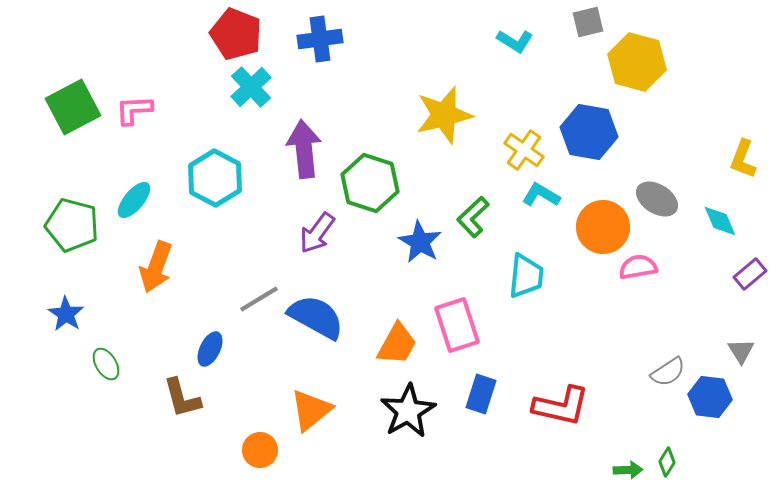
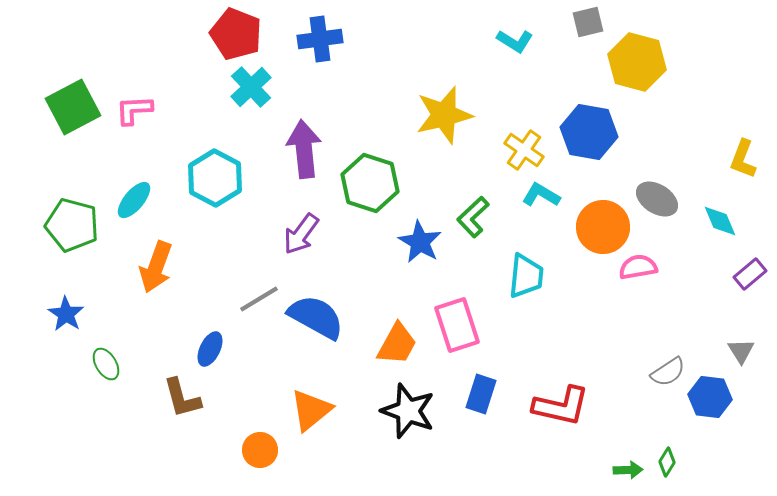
purple arrow at (317, 233): moved 16 px left, 1 px down
black star at (408, 411): rotated 22 degrees counterclockwise
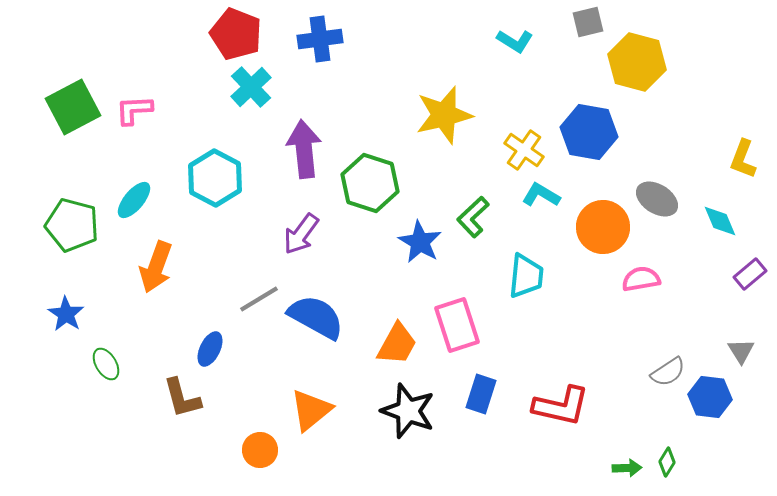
pink semicircle at (638, 267): moved 3 px right, 12 px down
green arrow at (628, 470): moved 1 px left, 2 px up
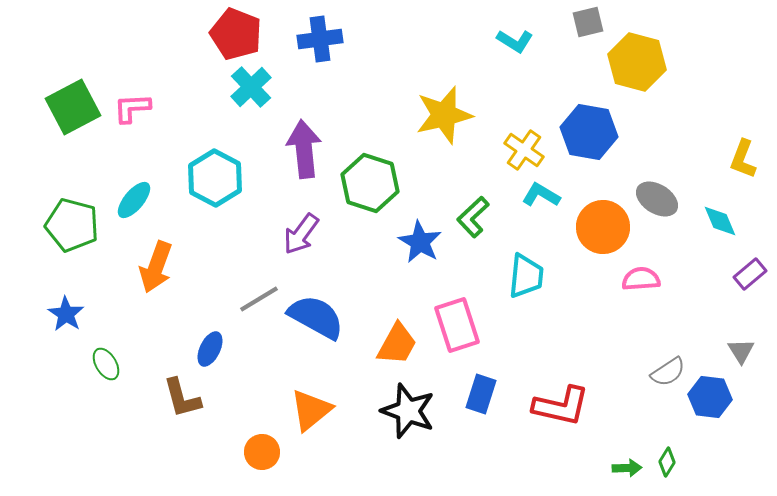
pink L-shape at (134, 110): moved 2 px left, 2 px up
pink semicircle at (641, 279): rotated 6 degrees clockwise
orange circle at (260, 450): moved 2 px right, 2 px down
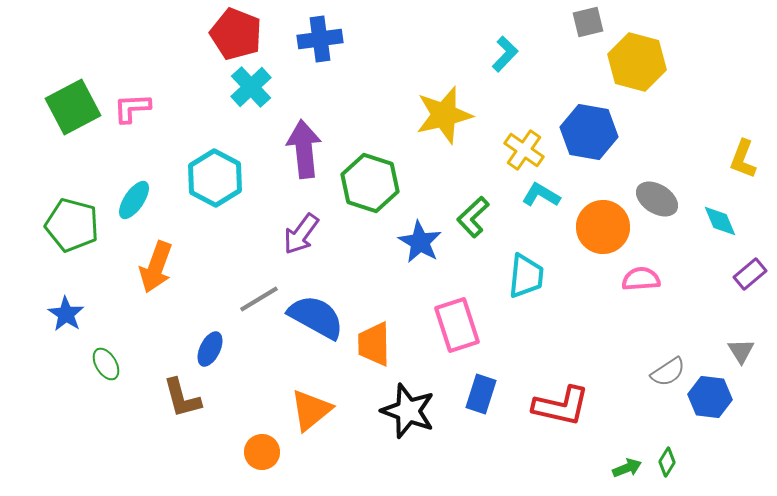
cyan L-shape at (515, 41): moved 10 px left, 13 px down; rotated 78 degrees counterclockwise
cyan ellipse at (134, 200): rotated 6 degrees counterclockwise
orange trapezoid at (397, 344): moved 23 px left; rotated 150 degrees clockwise
green arrow at (627, 468): rotated 20 degrees counterclockwise
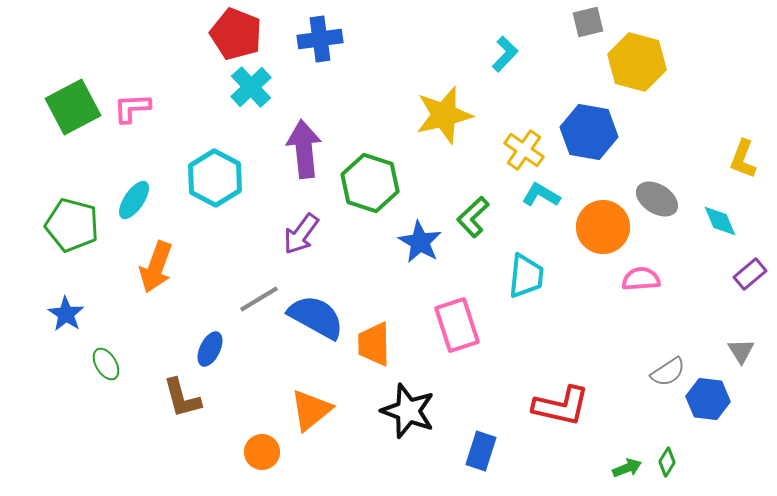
blue rectangle at (481, 394): moved 57 px down
blue hexagon at (710, 397): moved 2 px left, 2 px down
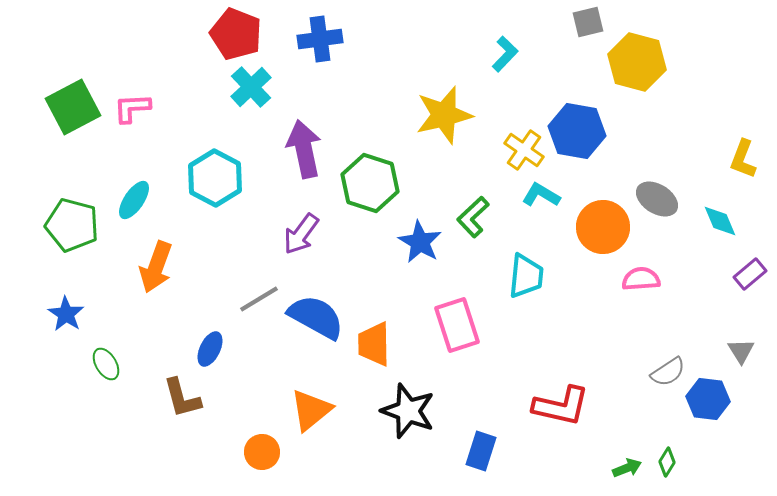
blue hexagon at (589, 132): moved 12 px left, 1 px up
purple arrow at (304, 149): rotated 6 degrees counterclockwise
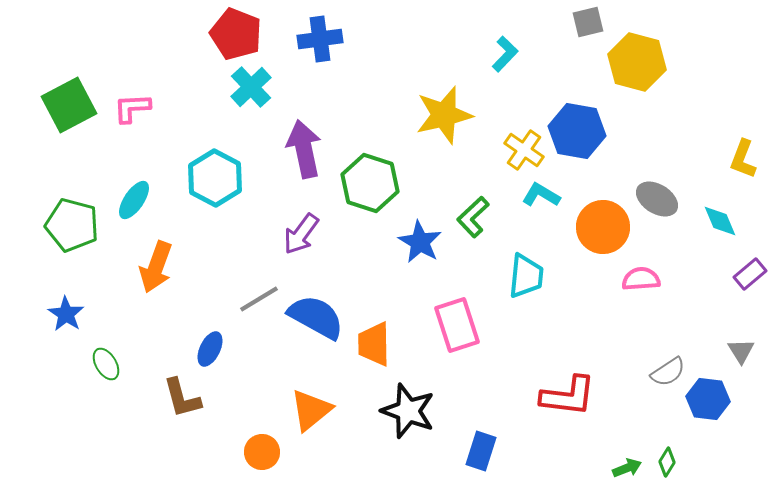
green square at (73, 107): moved 4 px left, 2 px up
red L-shape at (561, 406): moved 7 px right, 10 px up; rotated 6 degrees counterclockwise
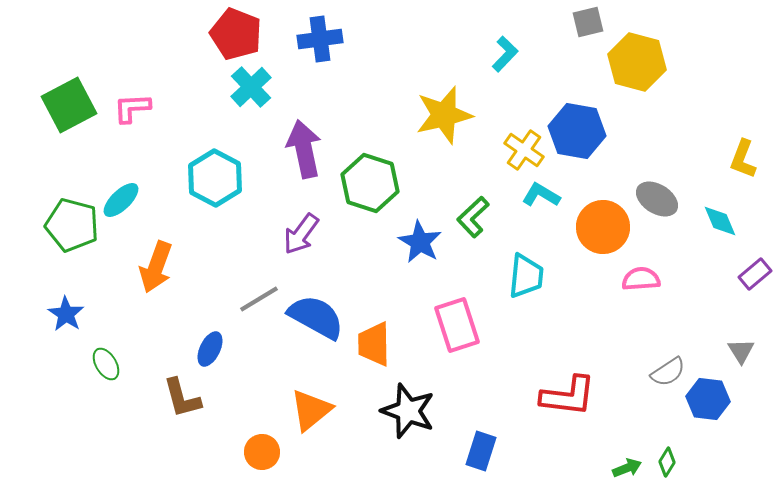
cyan ellipse at (134, 200): moved 13 px left; rotated 12 degrees clockwise
purple rectangle at (750, 274): moved 5 px right
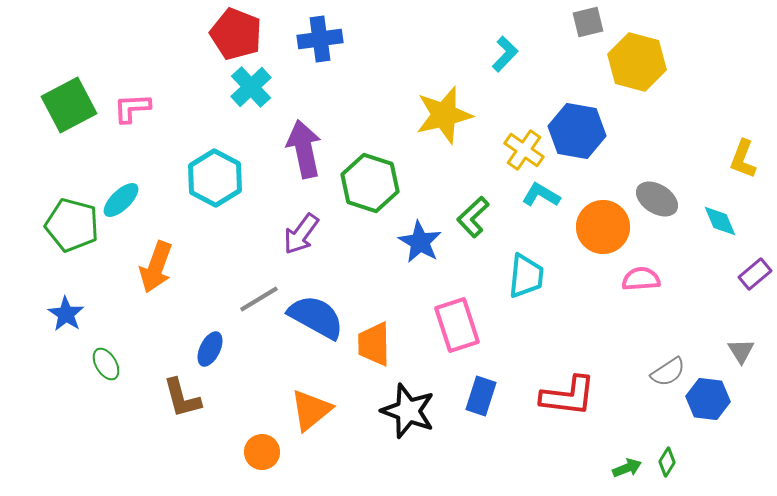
blue rectangle at (481, 451): moved 55 px up
